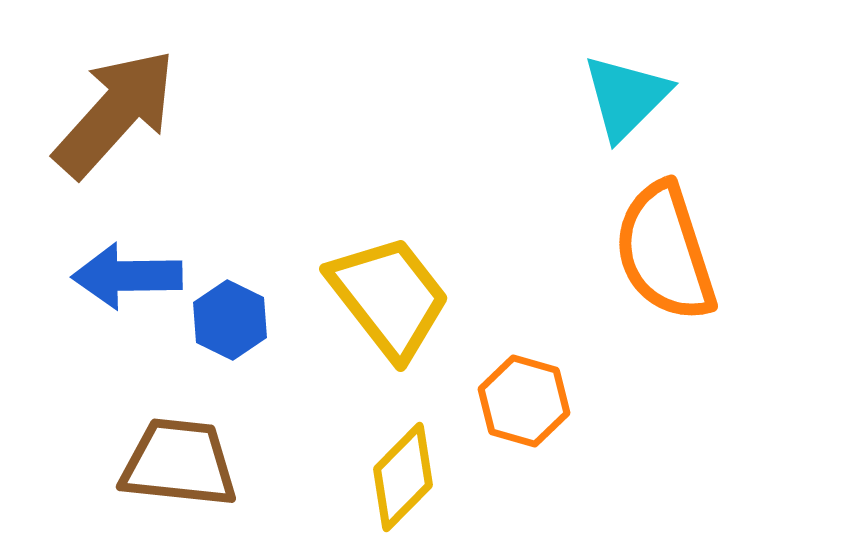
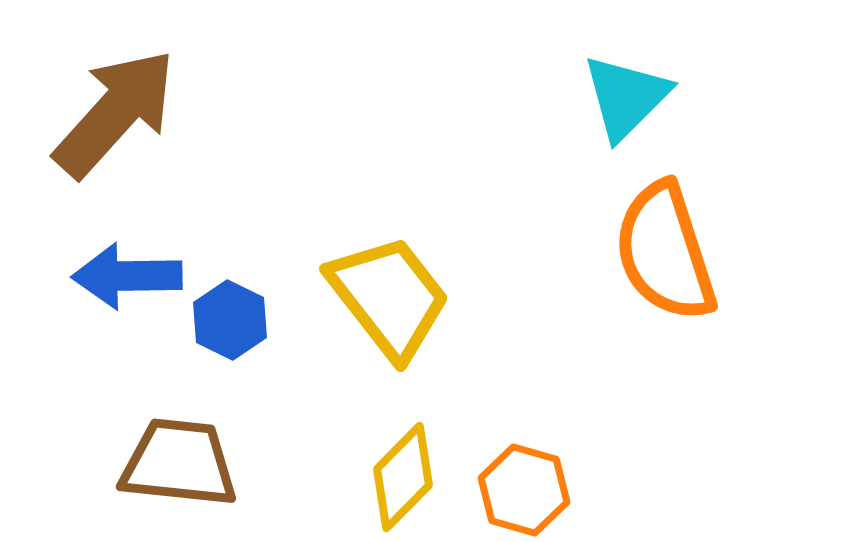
orange hexagon: moved 89 px down
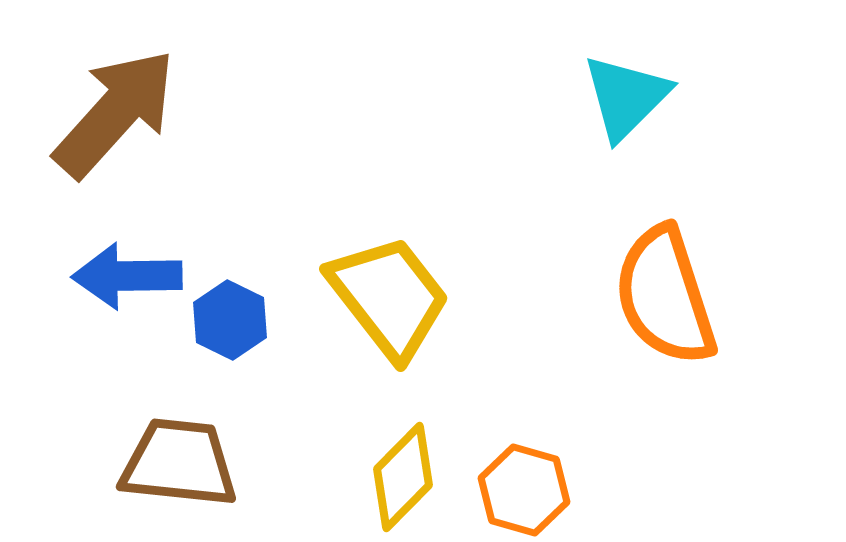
orange semicircle: moved 44 px down
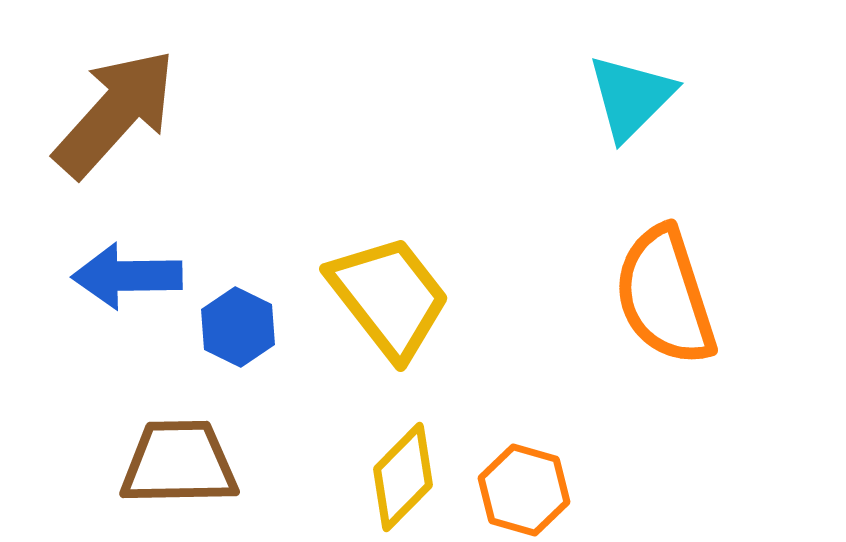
cyan triangle: moved 5 px right
blue hexagon: moved 8 px right, 7 px down
brown trapezoid: rotated 7 degrees counterclockwise
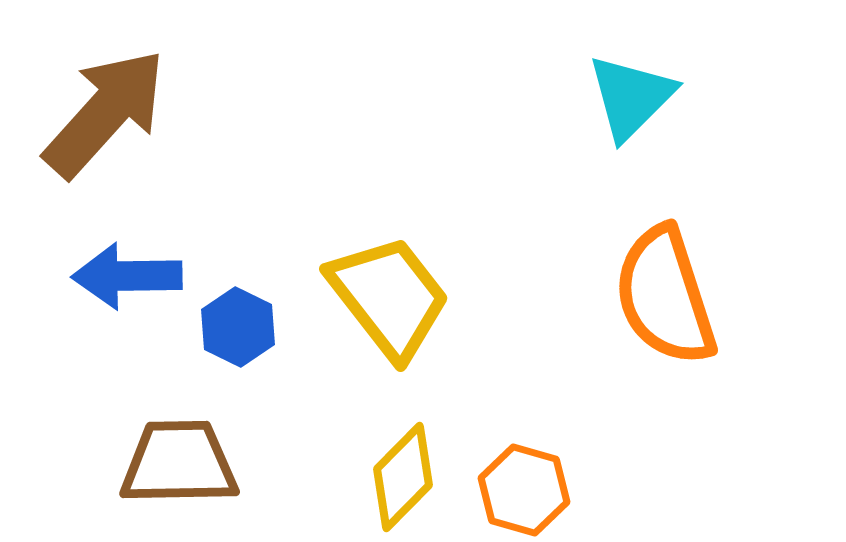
brown arrow: moved 10 px left
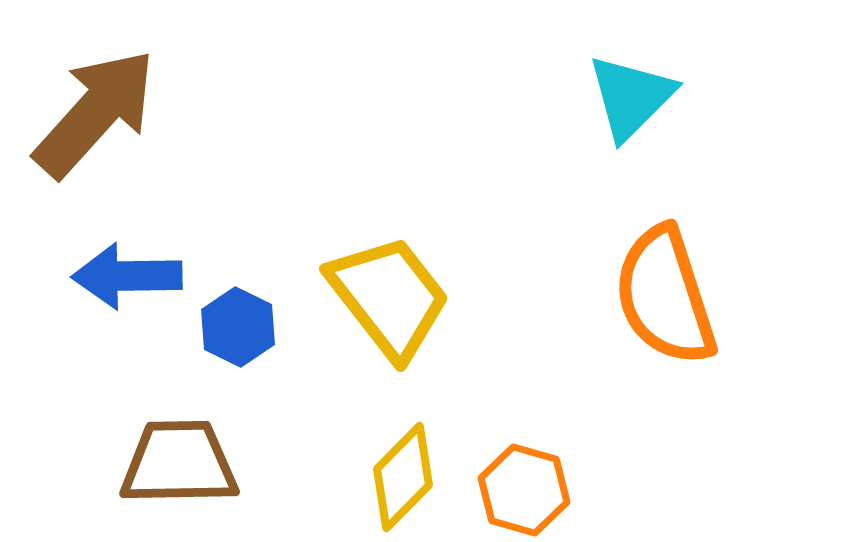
brown arrow: moved 10 px left
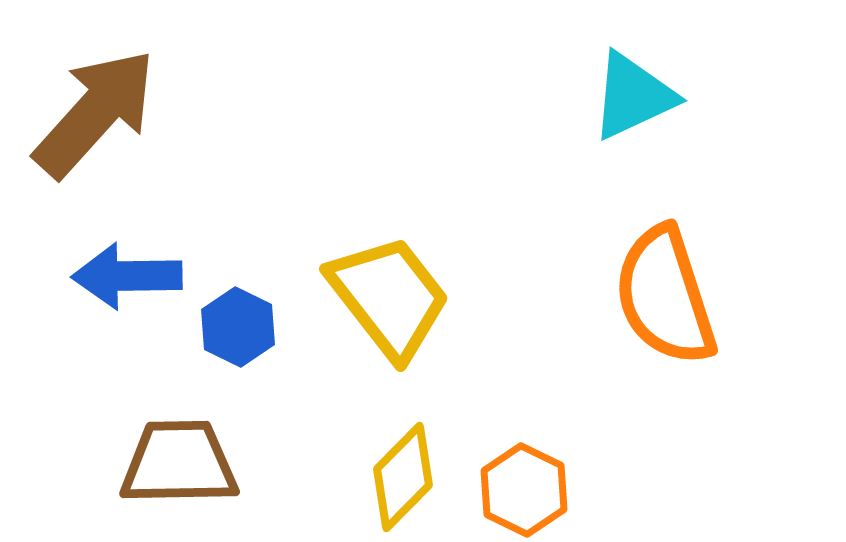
cyan triangle: moved 2 px right, 1 px up; rotated 20 degrees clockwise
orange hexagon: rotated 10 degrees clockwise
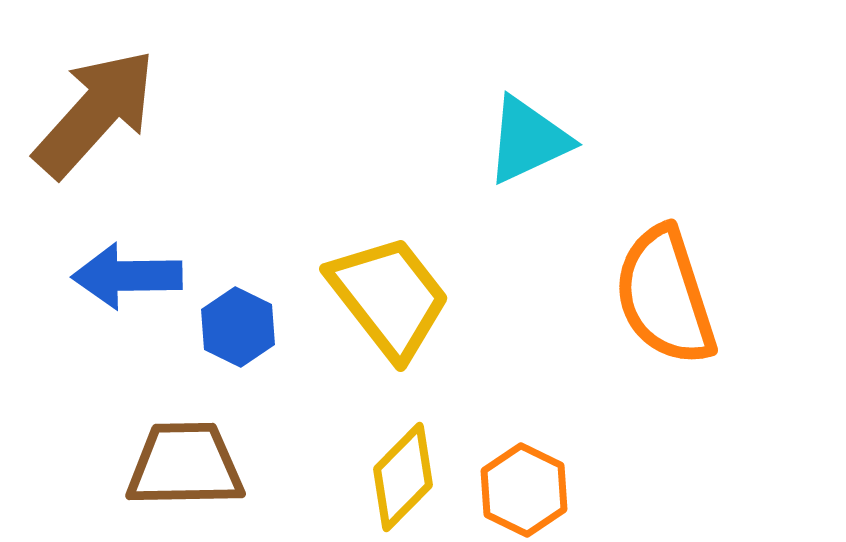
cyan triangle: moved 105 px left, 44 px down
brown trapezoid: moved 6 px right, 2 px down
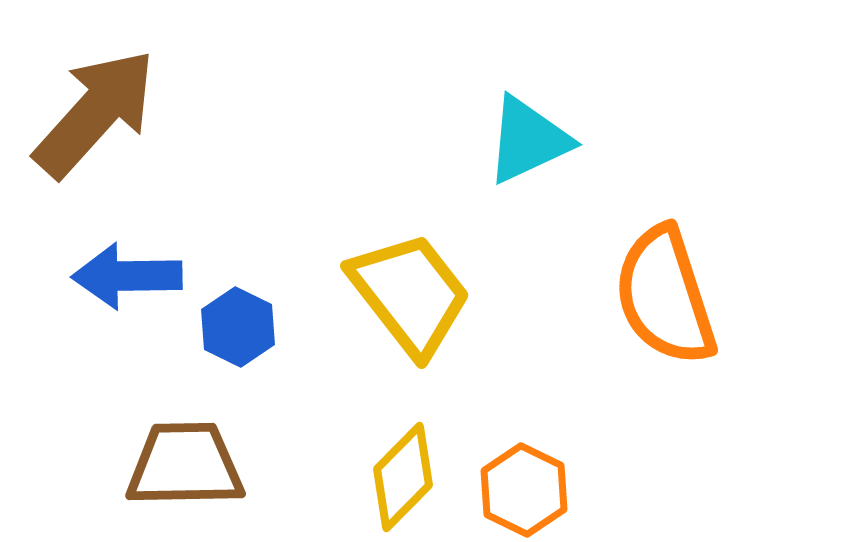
yellow trapezoid: moved 21 px right, 3 px up
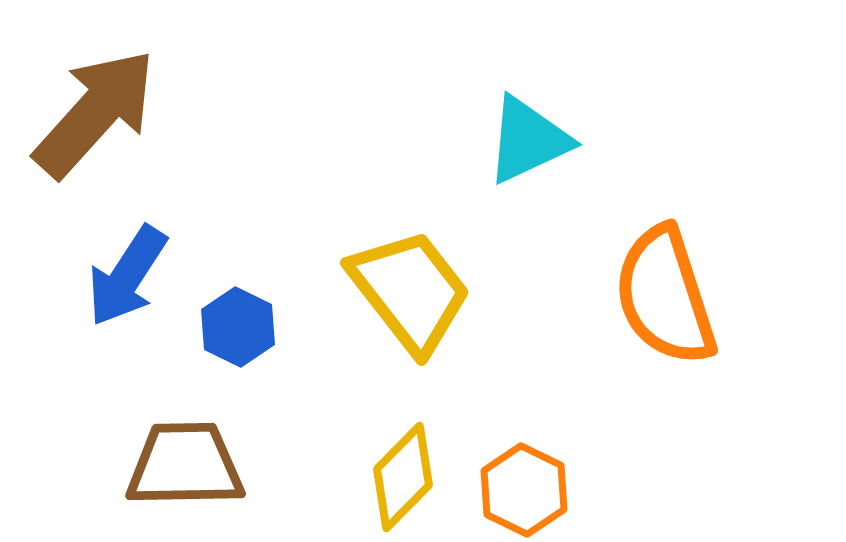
blue arrow: rotated 56 degrees counterclockwise
yellow trapezoid: moved 3 px up
